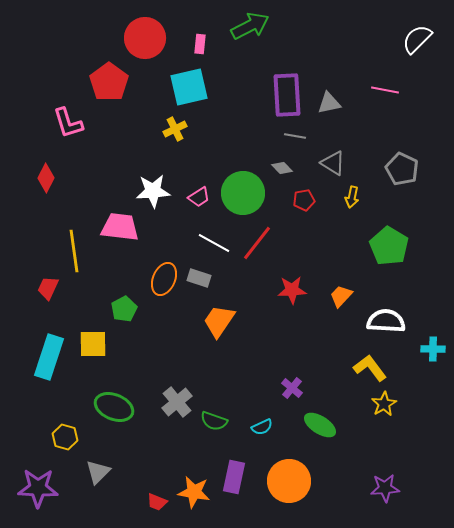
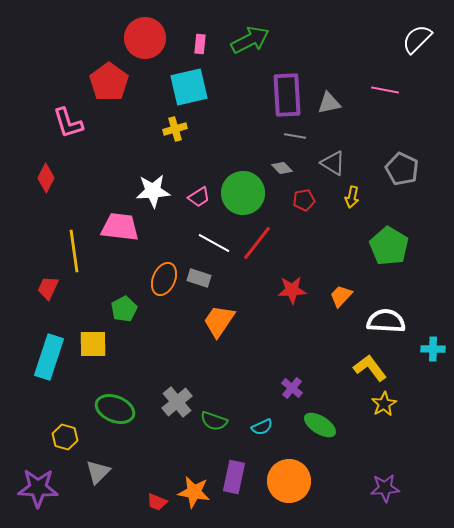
green arrow at (250, 26): moved 14 px down
yellow cross at (175, 129): rotated 10 degrees clockwise
green ellipse at (114, 407): moved 1 px right, 2 px down
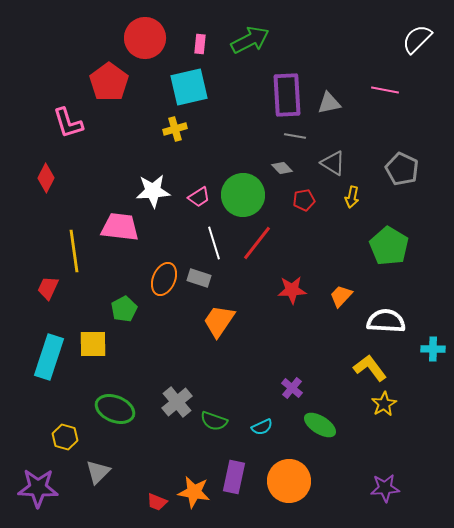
green circle at (243, 193): moved 2 px down
white line at (214, 243): rotated 44 degrees clockwise
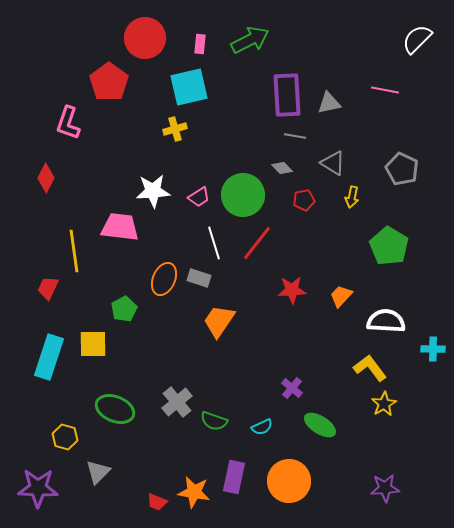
pink L-shape at (68, 123): rotated 36 degrees clockwise
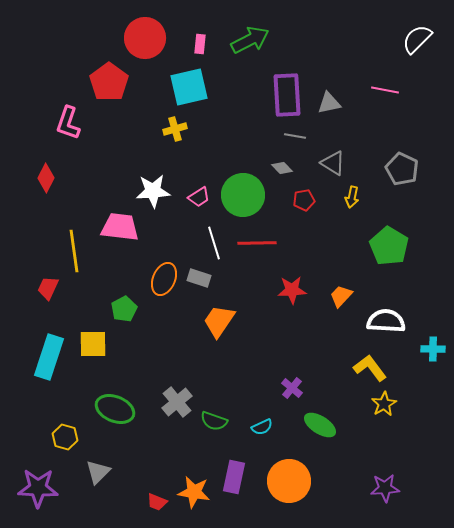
red line at (257, 243): rotated 51 degrees clockwise
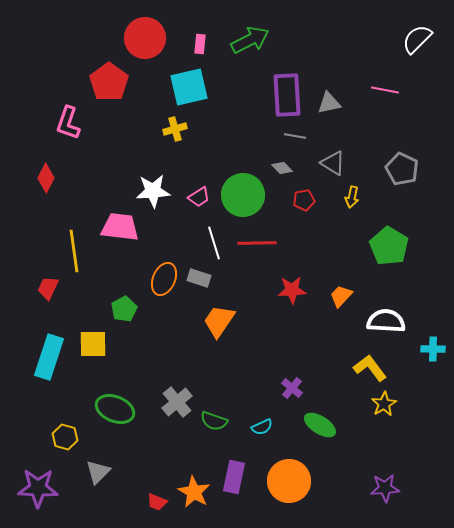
orange star at (194, 492): rotated 20 degrees clockwise
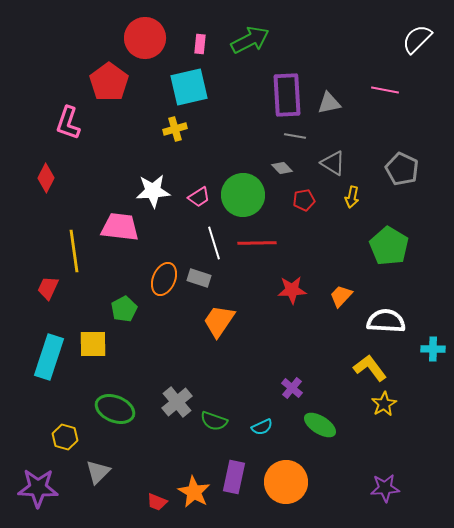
orange circle at (289, 481): moved 3 px left, 1 px down
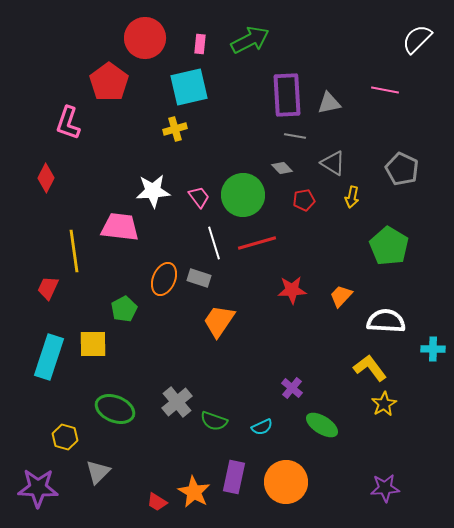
pink trapezoid at (199, 197): rotated 95 degrees counterclockwise
red line at (257, 243): rotated 15 degrees counterclockwise
green ellipse at (320, 425): moved 2 px right
red trapezoid at (157, 502): rotated 10 degrees clockwise
